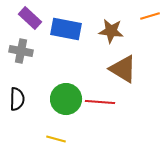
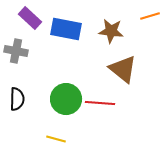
gray cross: moved 5 px left
brown triangle: rotated 8 degrees clockwise
red line: moved 1 px down
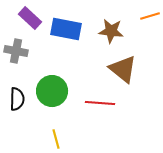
green circle: moved 14 px left, 8 px up
yellow line: rotated 60 degrees clockwise
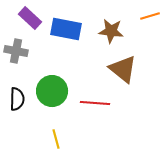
red line: moved 5 px left
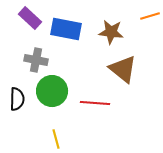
brown star: moved 1 px down
gray cross: moved 20 px right, 9 px down
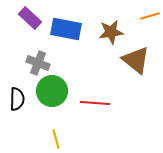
brown star: rotated 15 degrees counterclockwise
gray cross: moved 2 px right, 3 px down; rotated 10 degrees clockwise
brown triangle: moved 13 px right, 9 px up
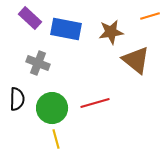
green circle: moved 17 px down
red line: rotated 20 degrees counterclockwise
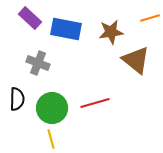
orange line: moved 2 px down
yellow line: moved 5 px left
